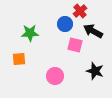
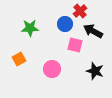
green star: moved 5 px up
orange square: rotated 24 degrees counterclockwise
pink circle: moved 3 px left, 7 px up
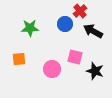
pink square: moved 12 px down
orange square: rotated 24 degrees clockwise
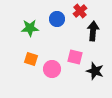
blue circle: moved 8 px left, 5 px up
black arrow: rotated 66 degrees clockwise
orange square: moved 12 px right; rotated 24 degrees clockwise
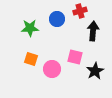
red cross: rotated 24 degrees clockwise
black star: rotated 24 degrees clockwise
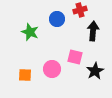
red cross: moved 1 px up
green star: moved 4 px down; rotated 24 degrees clockwise
orange square: moved 6 px left, 16 px down; rotated 16 degrees counterclockwise
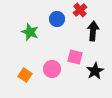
red cross: rotated 24 degrees counterclockwise
orange square: rotated 32 degrees clockwise
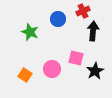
red cross: moved 3 px right, 1 px down; rotated 16 degrees clockwise
blue circle: moved 1 px right
pink square: moved 1 px right, 1 px down
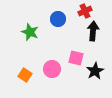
red cross: moved 2 px right
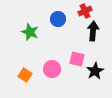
pink square: moved 1 px right, 1 px down
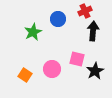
green star: moved 3 px right; rotated 24 degrees clockwise
